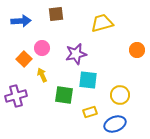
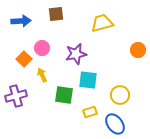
orange circle: moved 1 px right
blue ellipse: rotated 75 degrees clockwise
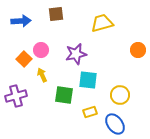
pink circle: moved 1 px left, 2 px down
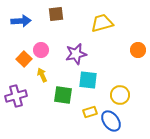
green square: moved 1 px left
blue ellipse: moved 4 px left, 3 px up
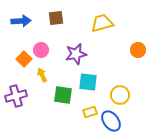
brown square: moved 4 px down
cyan square: moved 2 px down
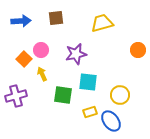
yellow arrow: moved 1 px up
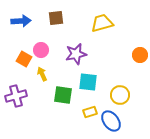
orange circle: moved 2 px right, 5 px down
orange square: rotated 14 degrees counterclockwise
